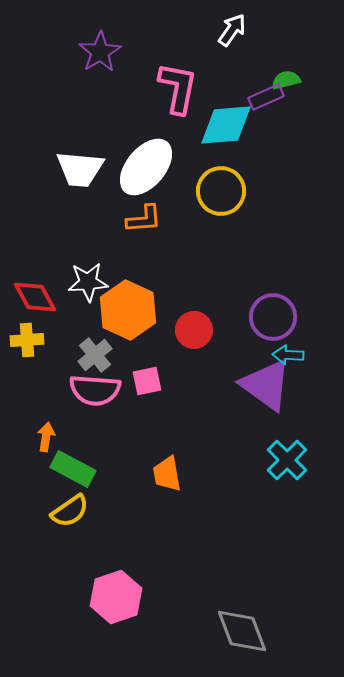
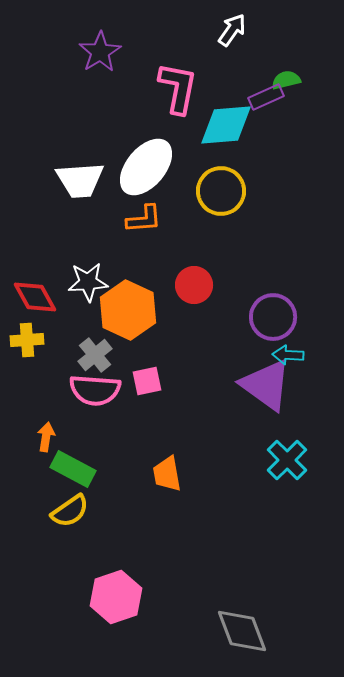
white trapezoid: moved 11 px down; rotated 9 degrees counterclockwise
red circle: moved 45 px up
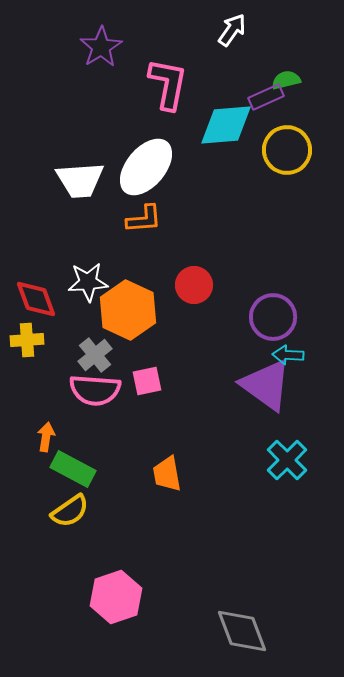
purple star: moved 1 px right, 5 px up
pink L-shape: moved 10 px left, 4 px up
yellow circle: moved 66 px right, 41 px up
red diamond: moved 1 px right, 2 px down; rotated 9 degrees clockwise
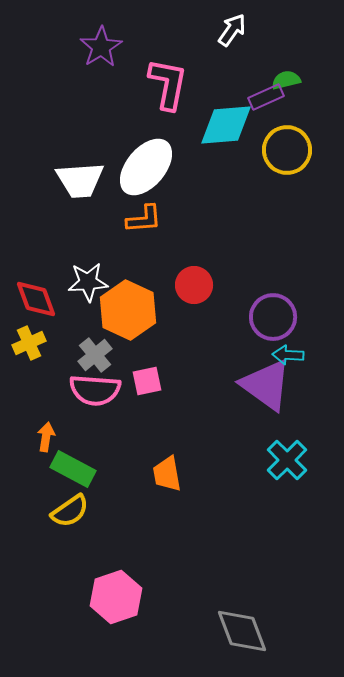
yellow cross: moved 2 px right, 3 px down; rotated 20 degrees counterclockwise
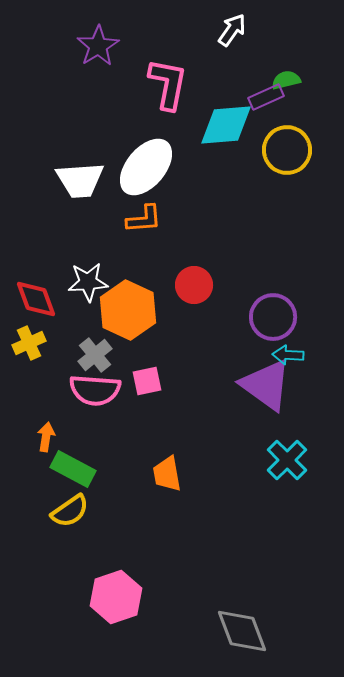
purple star: moved 3 px left, 1 px up
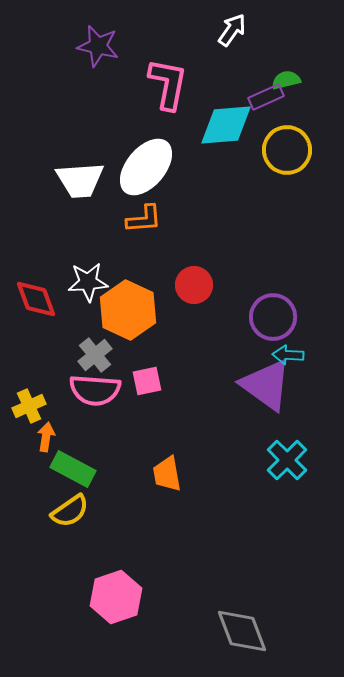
purple star: rotated 27 degrees counterclockwise
yellow cross: moved 63 px down
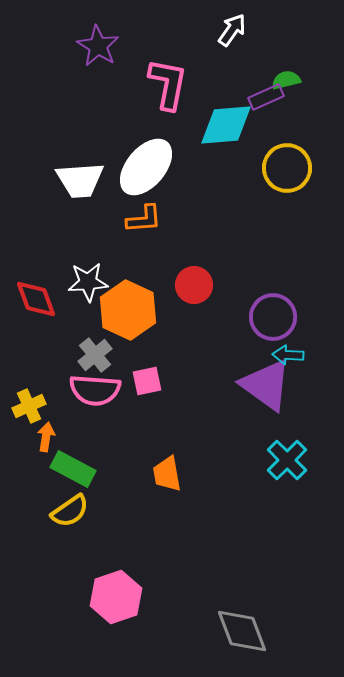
purple star: rotated 18 degrees clockwise
yellow circle: moved 18 px down
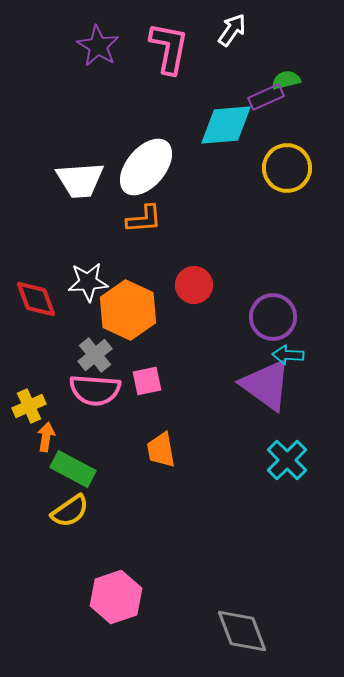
pink L-shape: moved 1 px right, 36 px up
orange trapezoid: moved 6 px left, 24 px up
